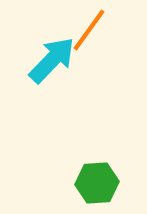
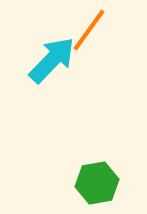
green hexagon: rotated 6 degrees counterclockwise
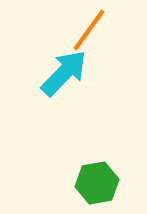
cyan arrow: moved 12 px right, 13 px down
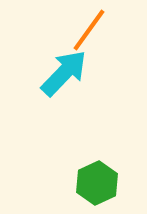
green hexagon: rotated 15 degrees counterclockwise
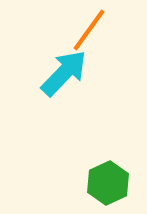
green hexagon: moved 11 px right
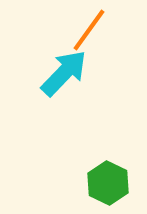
green hexagon: rotated 9 degrees counterclockwise
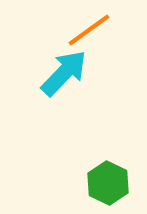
orange line: rotated 18 degrees clockwise
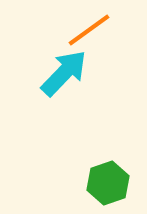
green hexagon: rotated 15 degrees clockwise
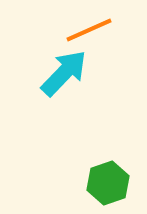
orange line: rotated 12 degrees clockwise
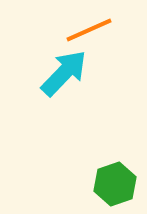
green hexagon: moved 7 px right, 1 px down
